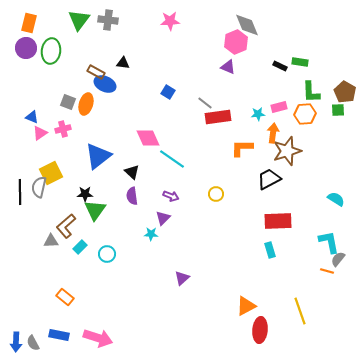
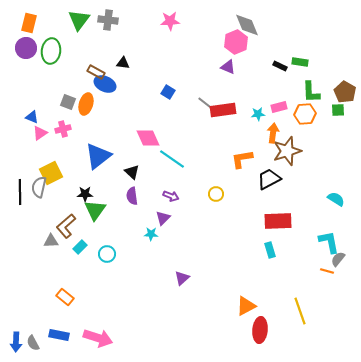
red rectangle at (218, 117): moved 5 px right, 7 px up
orange L-shape at (242, 148): moved 11 px down; rotated 10 degrees counterclockwise
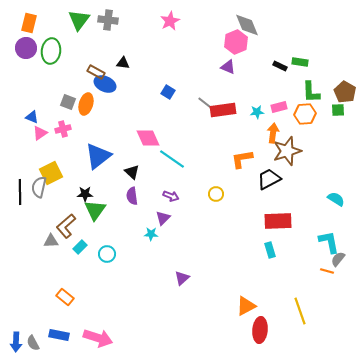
pink star at (170, 21): rotated 24 degrees counterclockwise
cyan star at (258, 114): moved 1 px left, 2 px up
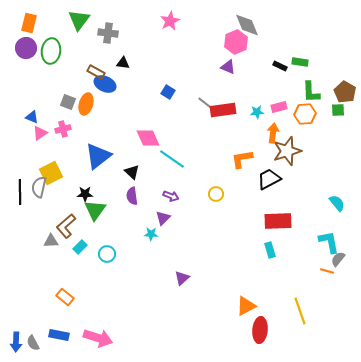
gray cross at (108, 20): moved 13 px down
cyan semicircle at (336, 199): moved 1 px right, 4 px down; rotated 18 degrees clockwise
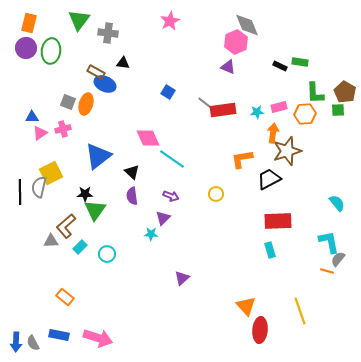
green L-shape at (311, 92): moved 4 px right, 1 px down
blue triangle at (32, 117): rotated 24 degrees counterclockwise
orange triangle at (246, 306): rotated 45 degrees counterclockwise
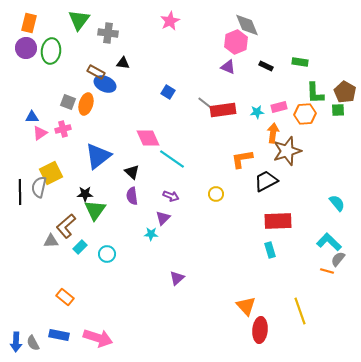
black rectangle at (280, 66): moved 14 px left
black trapezoid at (269, 179): moved 3 px left, 2 px down
cyan L-shape at (329, 242): rotated 35 degrees counterclockwise
purple triangle at (182, 278): moved 5 px left
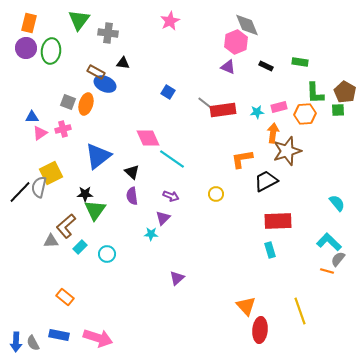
black line at (20, 192): rotated 45 degrees clockwise
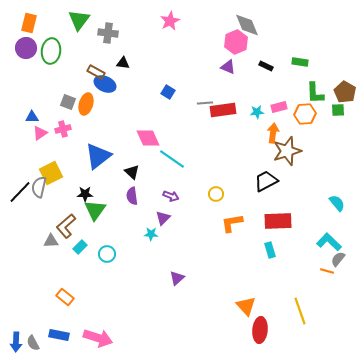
gray line at (205, 103): rotated 42 degrees counterclockwise
orange L-shape at (242, 159): moved 10 px left, 64 px down
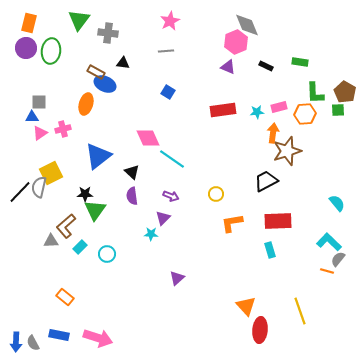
gray square at (68, 102): moved 29 px left; rotated 21 degrees counterclockwise
gray line at (205, 103): moved 39 px left, 52 px up
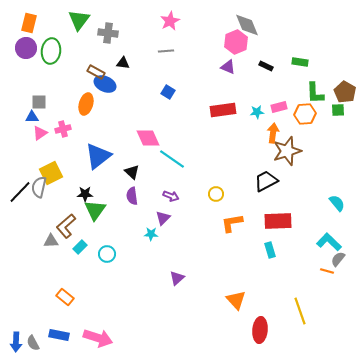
orange triangle at (246, 306): moved 10 px left, 6 px up
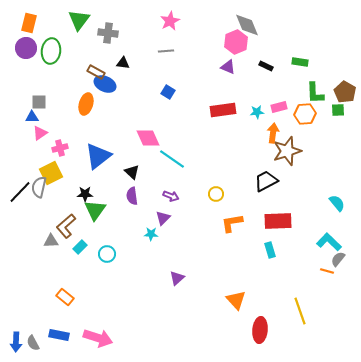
pink cross at (63, 129): moved 3 px left, 19 px down
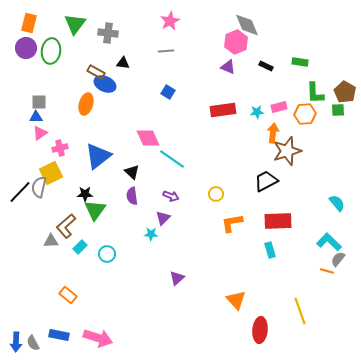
green triangle at (79, 20): moved 4 px left, 4 px down
blue triangle at (32, 117): moved 4 px right
orange rectangle at (65, 297): moved 3 px right, 2 px up
